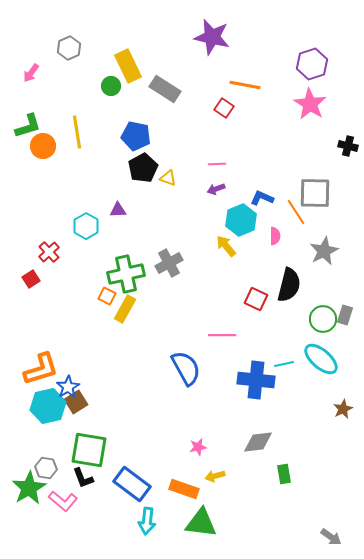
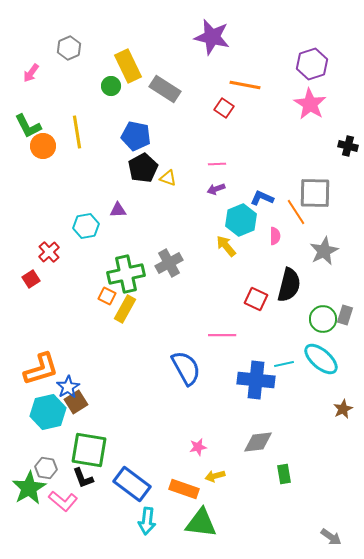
green L-shape at (28, 126): rotated 80 degrees clockwise
cyan hexagon at (86, 226): rotated 20 degrees clockwise
cyan hexagon at (48, 406): moved 6 px down
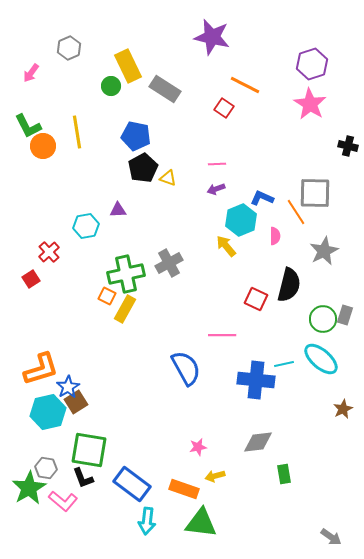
orange line at (245, 85): rotated 16 degrees clockwise
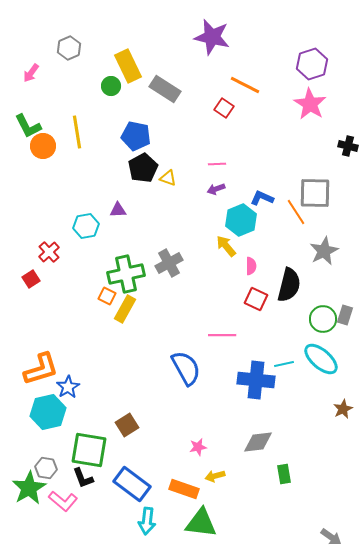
pink semicircle at (275, 236): moved 24 px left, 30 px down
brown square at (76, 402): moved 51 px right, 23 px down
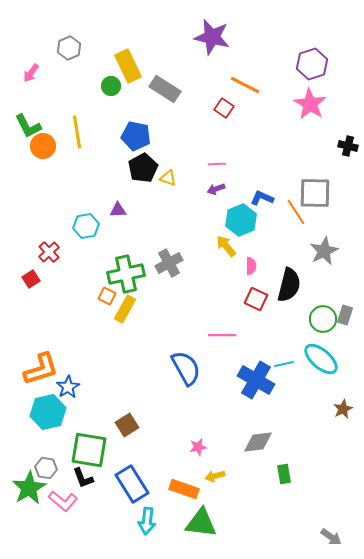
blue cross at (256, 380): rotated 24 degrees clockwise
blue rectangle at (132, 484): rotated 21 degrees clockwise
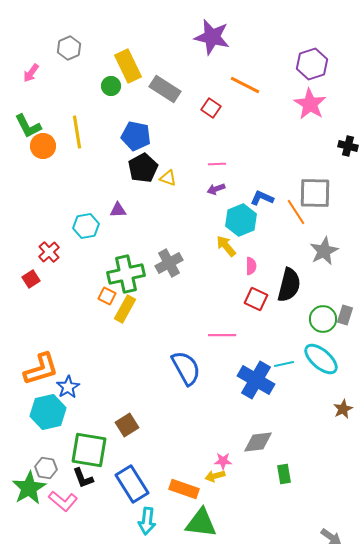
red square at (224, 108): moved 13 px left
pink star at (198, 447): moved 25 px right, 14 px down; rotated 12 degrees clockwise
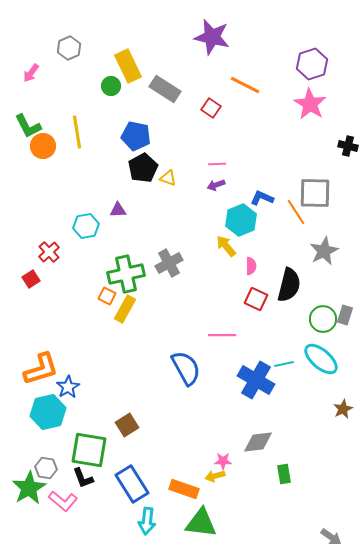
purple arrow at (216, 189): moved 4 px up
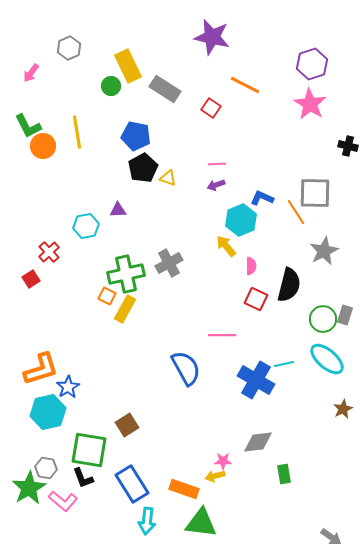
cyan ellipse at (321, 359): moved 6 px right
